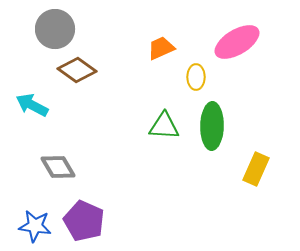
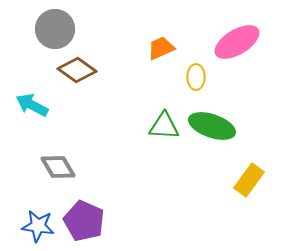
green ellipse: rotated 72 degrees counterclockwise
yellow rectangle: moved 7 px left, 11 px down; rotated 12 degrees clockwise
blue star: moved 3 px right
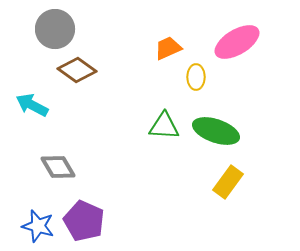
orange trapezoid: moved 7 px right
green ellipse: moved 4 px right, 5 px down
yellow rectangle: moved 21 px left, 2 px down
blue star: rotated 8 degrees clockwise
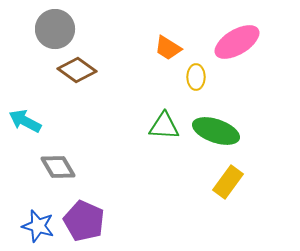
orange trapezoid: rotated 124 degrees counterclockwise
cyan arrow: moved 7 px left, 16 px down
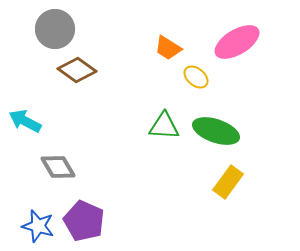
yellow ellipse: rotated 50 degrees counterclockwise
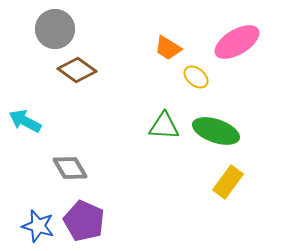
gray diamond: moved 12 px right, 1 px down
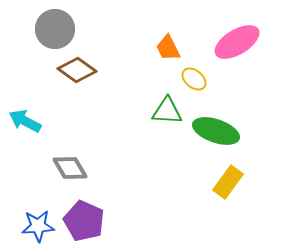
orange trapezoid: rotated 32 degrees clockwise
yellow ellipse: moved 2 px left, 2 px down
green triangle: moved 3 px right, 15 px up
blue star: rotated 20 degrees counterclockwise
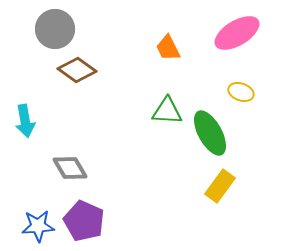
pink ellipse: moved 9 px up
yellow ellipse: moved 47 px right, 13 px down; rotated 20 degrees counterclockwise
cyan arrow: rotated 128 degrees counterclockwise
green ellipse: moved 6 px left, 2 px down; rotated 42 degrees clockwise
yellow rectangle: moved 8 px left, 4 px down
